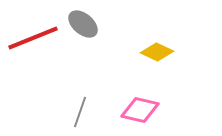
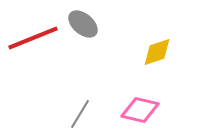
yellow diamond: rotated 44 degrees counterclockwise
gray line: moved 2 px down; rotated 12 degrees clockwise
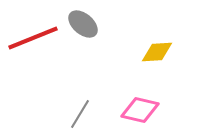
yellow diamond: rotated 16 degrees clockwise
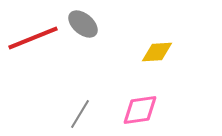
pink diamond: rotated 21 degrees counterclockwise
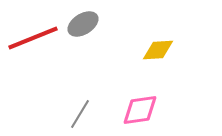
gray ellipse: rotated 72 degrees counterclockwise
yellow diamond: moved 1 px right, 2 px up
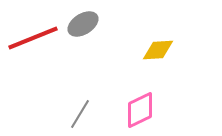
pink diamond: rotated 18 degrees counterclockwise
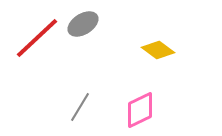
red line: moved 4 px right; rotated 21 degrees counterclockwise
yellow diamond: rotated 40 degrees clockwise
gray line: moved 7 px up
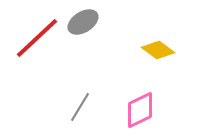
gray ellipse: moved 2 px up
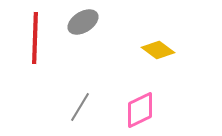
red line: moved 2 px left; rotated 45 degrees counterclockwise
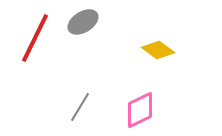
red line: rotated 24 degrees clockwise
